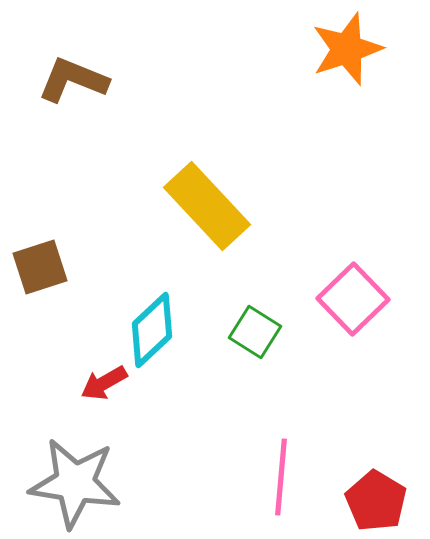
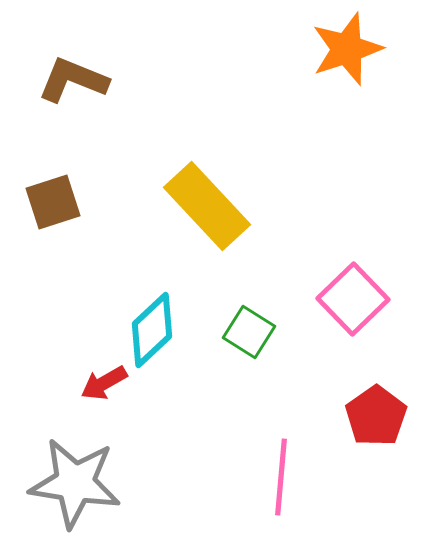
brown square: moved 13 px right, 65 px up
green square: moved 6 px left
red pentagon: moved 85 px up; rotated 6 degrees clockwise
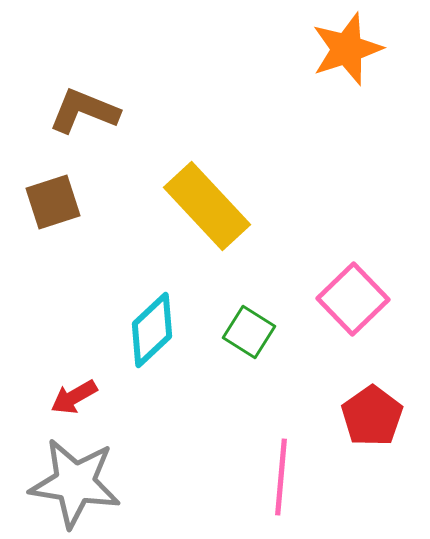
brown L-shape: moved 11 px right, 31 px down
red arrow: moved 30 px left, 14 px down
red pentagon: moved 4 px left
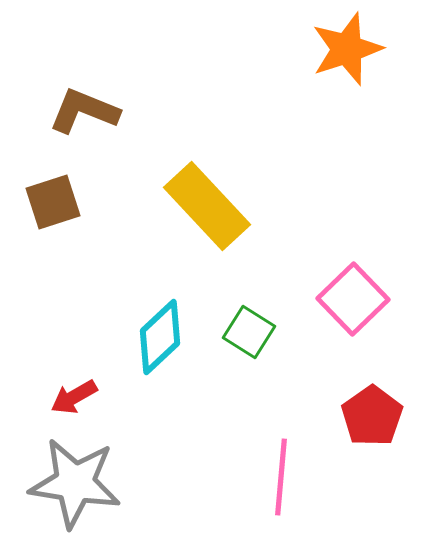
cyan diamond: moved 8 px right, 7 px down
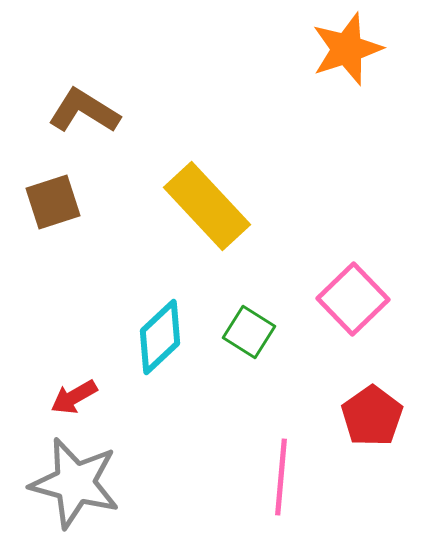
brown L-shape: rotated 10 degrees clockwise
gray star: rotated 6 degrees clockwise
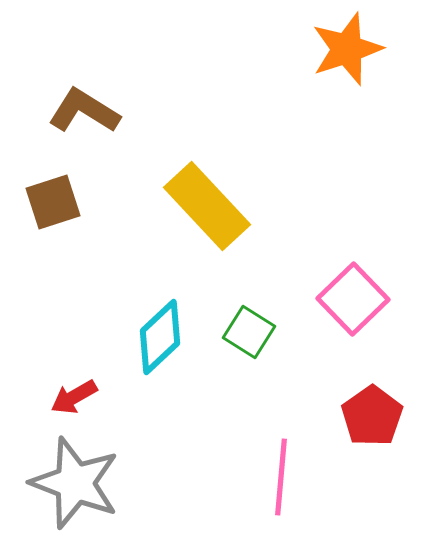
gray star: rotated 6 degrees clockwise
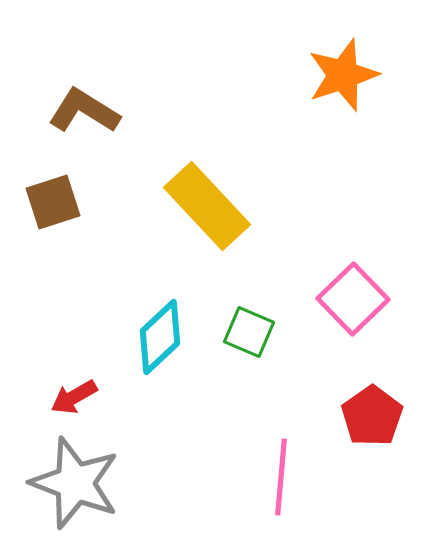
orange star: moved 4 px left, 26 px down
green square: rotated 9 degrees counterclockwise
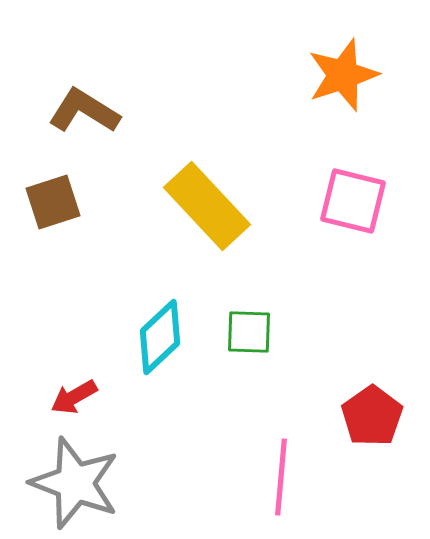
pink square: moved 98 px up; rotated 32 degrees counterclockwise
green square: rotated 21 degrees counterclockwise
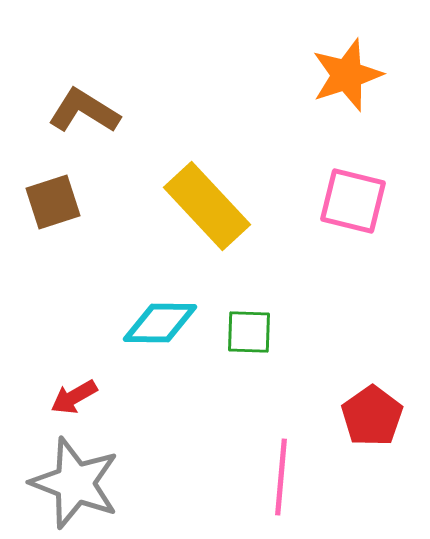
orange star: moved 4 px right
cyan diamond: moved 14 px up; rotated 44 degrees clockwise
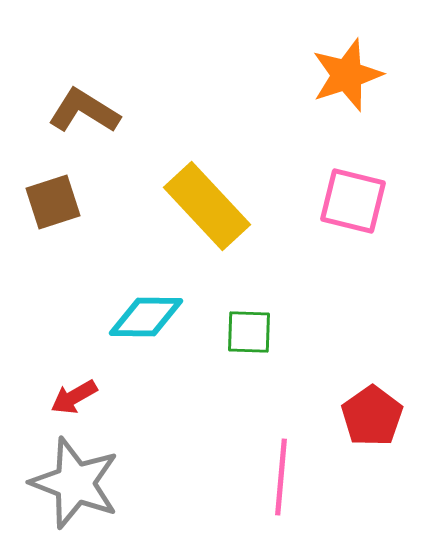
cyan diamond: moved 14 px left, 6 px up
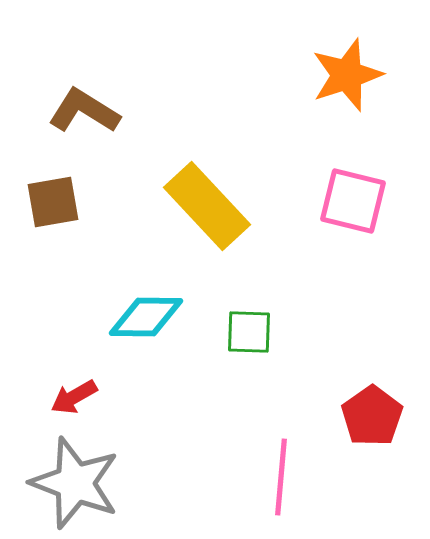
brown square: rotated 8 degrees clockwise
